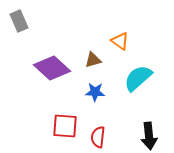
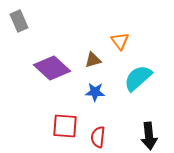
orange triangle: rotated 18 degrees clockwise
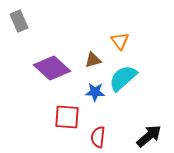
cyan semicircle: moved 15 px left
red square: moved 2 px right, 9 px up
black arrow: rotated 124 degrees counterclockwise
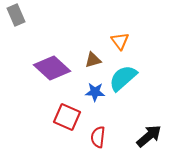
gray rectangle: moved 3 px left, 6 px up
red square: rotated 20 degrees clockwise
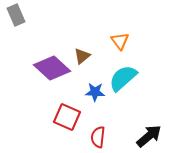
brown triangle: moved 11 px left, 4 px up; rotated 24 degrees counterclockwise
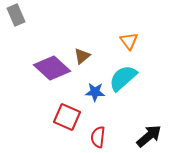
orange triangle: moved 9 px right
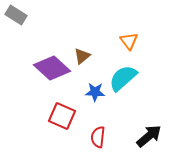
gray rectangle: rotated 35 degrees counterclockwise
red square: moved 5 px left, 1 px up
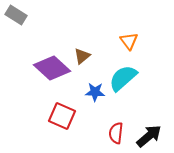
red semicircle: moved 18 px right, 4 px up
